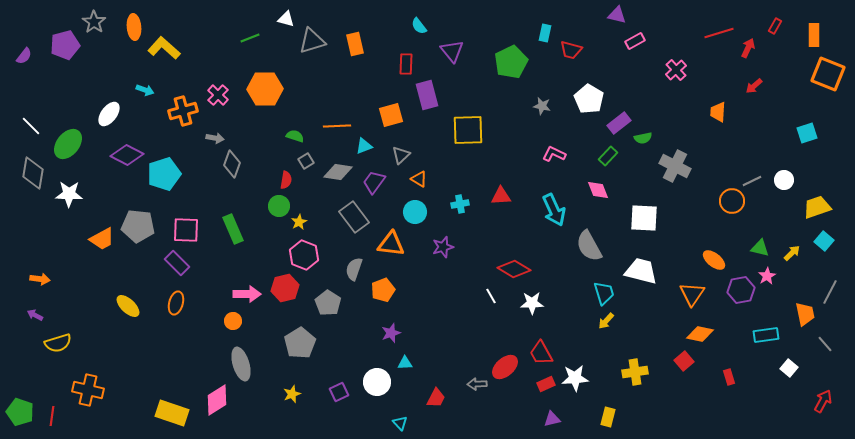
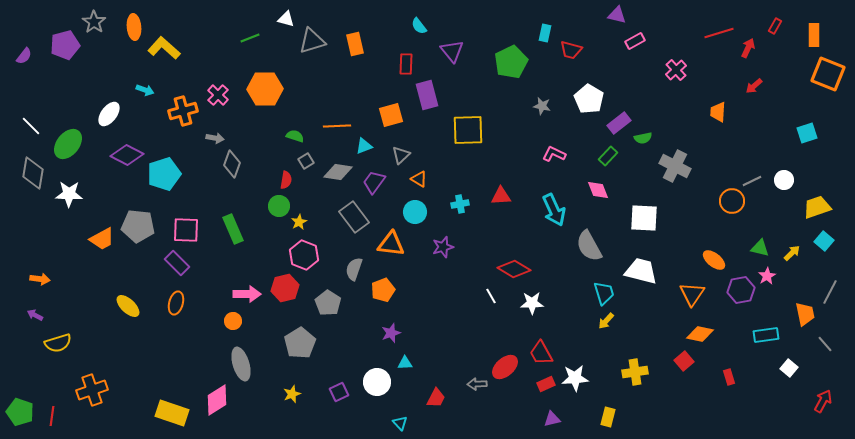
orange cross at (88, 390): moved 4 px right; rotated 32 degrees counterclockwise
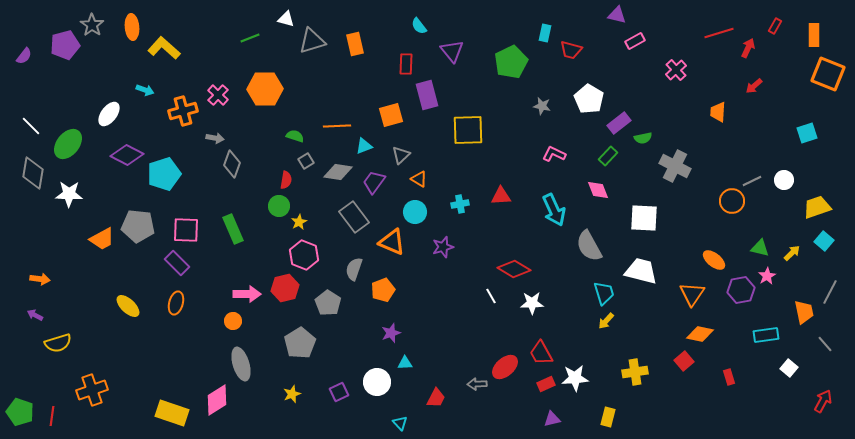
gray star at (94, 22): moved 2 px left, 3 px down
orange ellipse at (134, 27): moved 2 px left
orange triangle at (391, 244): moved 1 px right, 2 px up; rotated 16 degrees clockwise
orange trapezoid at (805, 314): moved 1 px left, 2 px up
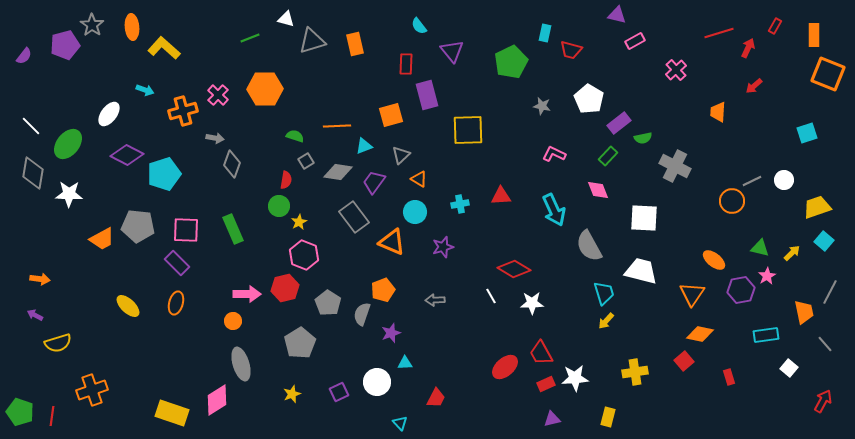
gray semicircle at (354, 269): moved 8 px right, 45 px down
gray arrow at (477, 384): moved 42 px left, 84 px up
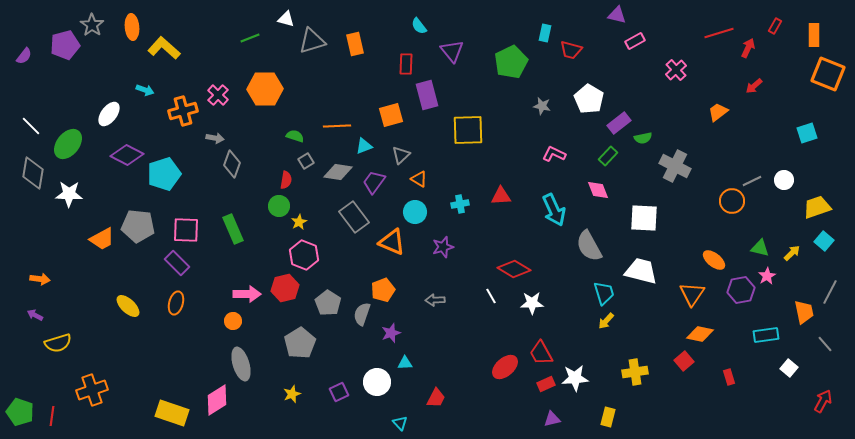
orange trapezoid at (718, 112): rotated 50 degrees clockwise
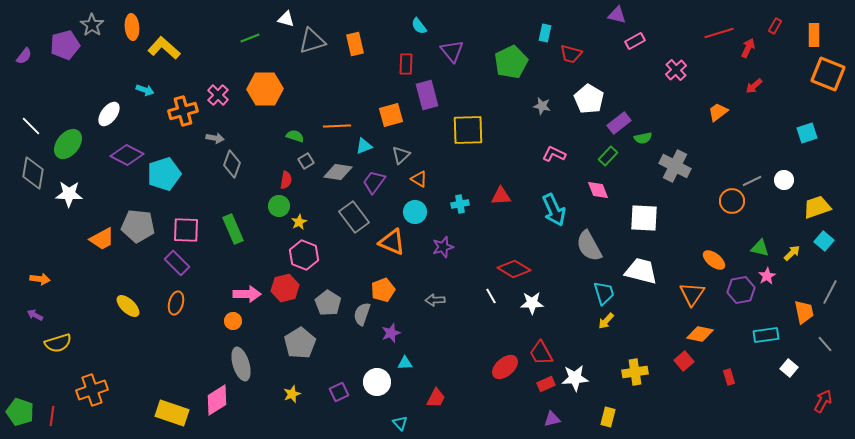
red trapezoid at (571, 50): moved 4 px down
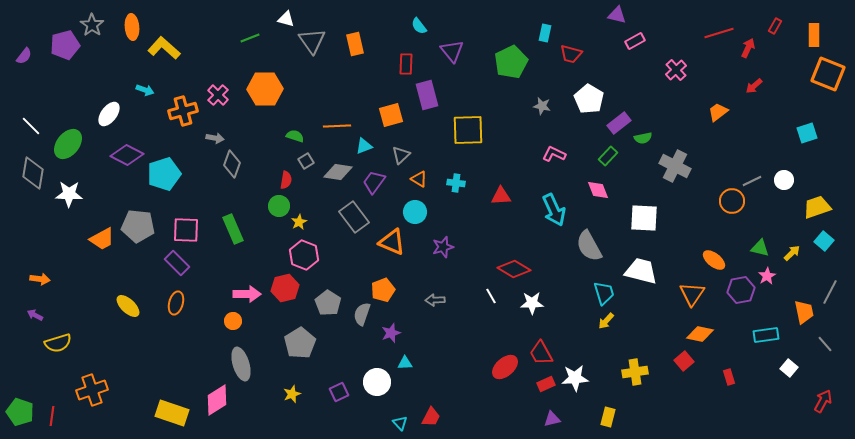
gray triangle at (312, 41): rotated 48 degrees counterclockwise
cyan cross at (460, 204): moved 4 px left, 21 px up; rotated 18 degrees clockwise
red trapezoid at (436, 398): moved 5 px left, 19 px down
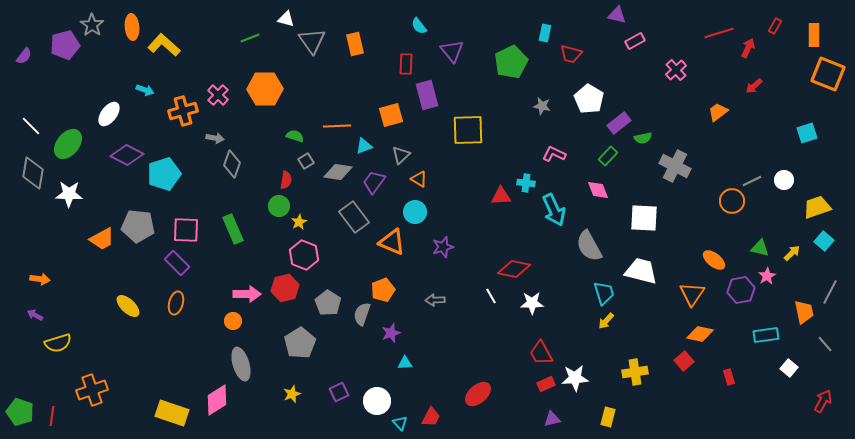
yellow L-shape at (164, 48): moved 3 px up
cyan cross at (456, 183): moved 70 px right
red diamond at (514, 269): rotated 20 degrees counterclockwise
red ellipse at (505, 367): moved 27 px left, 27 px down
white circle at (377, 382): moved 19 px down
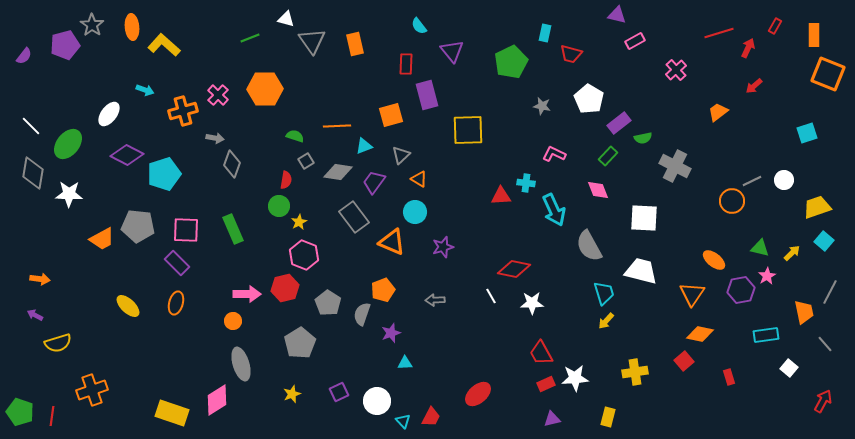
cyan triangle at (400, 423): moved 3 px right, 2 px up
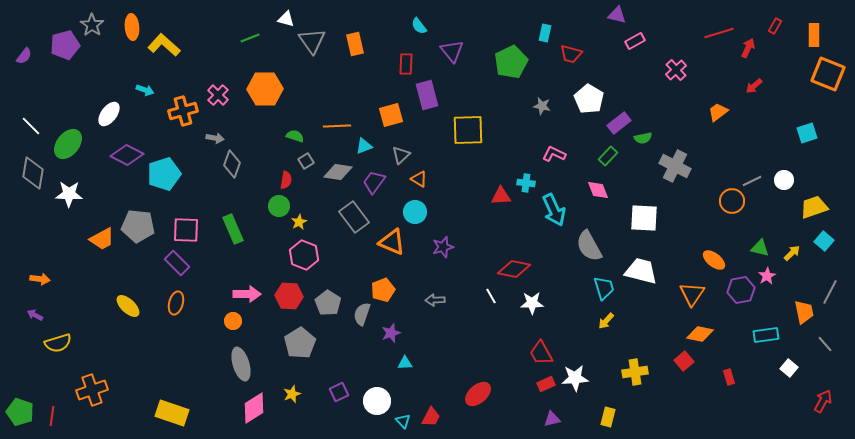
yellow trapezoid at (817, 207): moved 3 px left
red hexagon at (285, 288): moved 4 px right, 8 px down; rotated 16 degrees clockwise
cyan trapezoid at (604, 293): moved 5 px up
pink diamond at (217, 400): moved 37 px right, 8 px down
